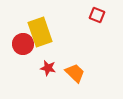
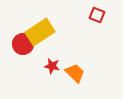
yellow rectangle: rotated 76 degrees clockwise
red star: moved 4 px right, 2 px up
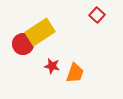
red square: rotated 21 degrees clockwise
orange trapezoid: rotated 65 degrees clockwise
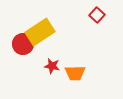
orange trapezoid: rotated 70 degrees clockwise
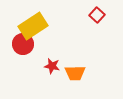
yellow rectangle: moved 7 px left, 6 px up
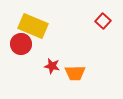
red square: moved 6 px right, 6 px down
yellow rectangle: rotated 56 degrees clockwise
red circle: moved 2 px left
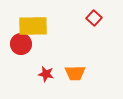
red square: moved 9 px left, 3 px up
yellow rectangle: rotated 24 degrees counterclockwise
red star: moved 6 px left, 8 px down
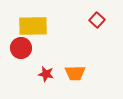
red square: moved 3 px right, 2 px down
red circle: moved 4 px down
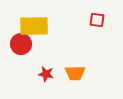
red square: rotated 35 degrees counterclockwise
yellow rectangle: moved 1 px right
red circle: moved 4 px up
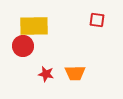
red circle: moved 2 px right, 2 px down
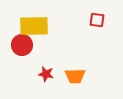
red circle: moved 1 px left, 1 px up
orange trapezoid: moved 3 px down
